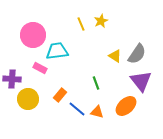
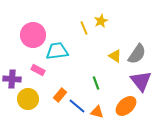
yellow line: moved 3 px right, 4 px down
pink rectangle: moved 2 px left, 2 px down
blue line: moved 3 px up
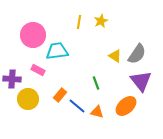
yellow line: moved 5 px left, 6 px up; rotated 32 degrees clockwise
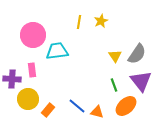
yellow triangle: rotated 24 degrees clockwise
pink rectangle: moved 6 px left; rotated 56 degrees clockwise
green line: moved 18 px right, 2 px down
orange rectangle: moved 12 px left, 15 px down
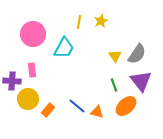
pink circle: moved 1 px up
cyan trapezoid: moved 7 px right, 3 px up; rotated 125 degrees clockwise
purple cross: moved 2 px down
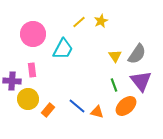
yellow line: rotated 40 degrees clockwise
cyan trapezoid: moved 1 px left, 1 px down
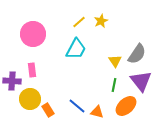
cyan trapezoid: moved 13 px right
yellow triangle: moved 5 px down
green line: rotated 32 degrees clockwise
yellow circle: moved 2 px right
orange rectangle: rotated 72 degrees counterclockwise
